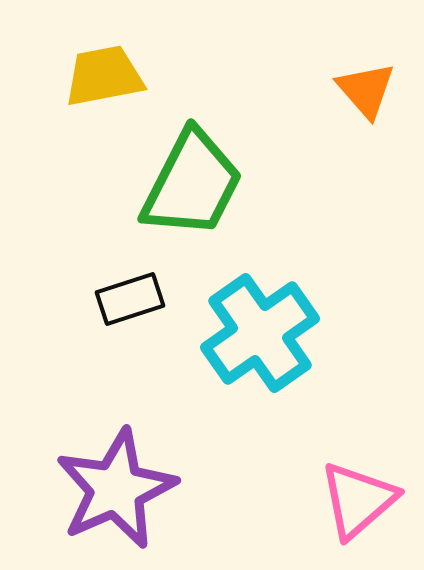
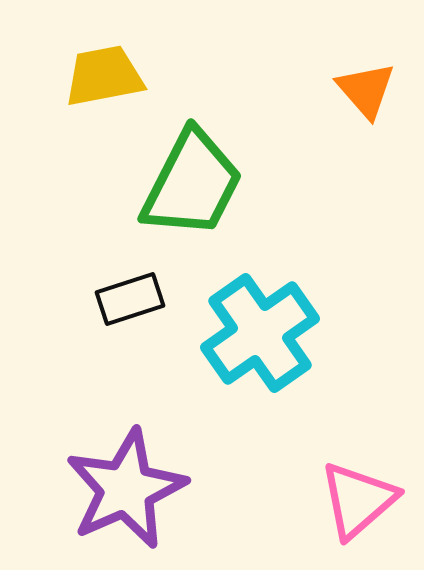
purple star: moved 10 px right
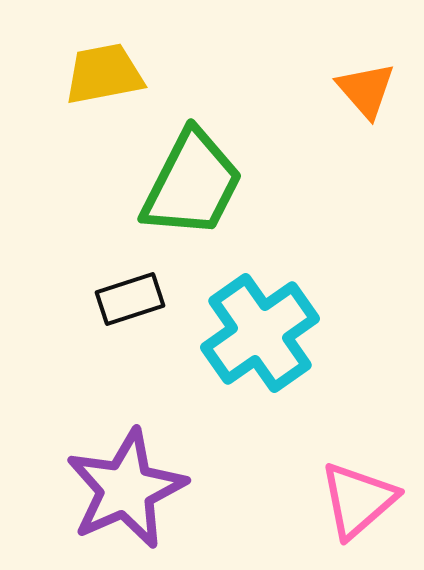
yellow trapezoid: moved 2 px up
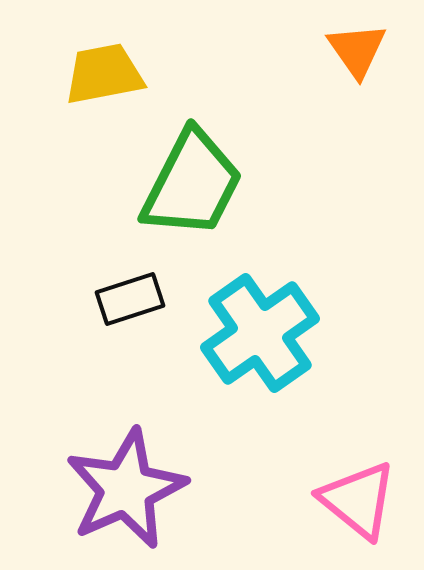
orange triangle: moved 9 px left, 40 px up; rotated 6 degrees clockwise
pink triangle: rotated 40 degrees counterclockwise
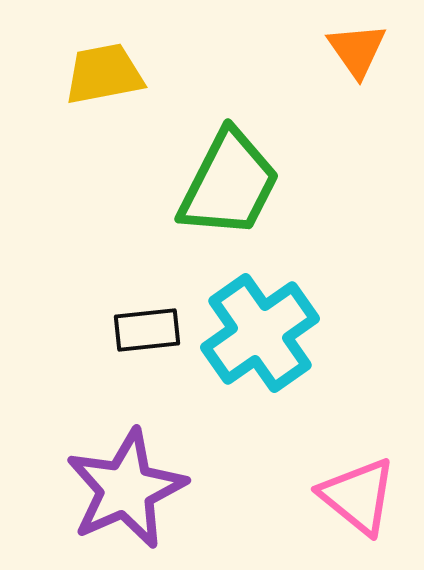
green trapezoid: moved 37 px right
black rectangle: moved 17 px right, 31 px down; rotated 12 degrees clockwise
pink triangle: moved 4 px up
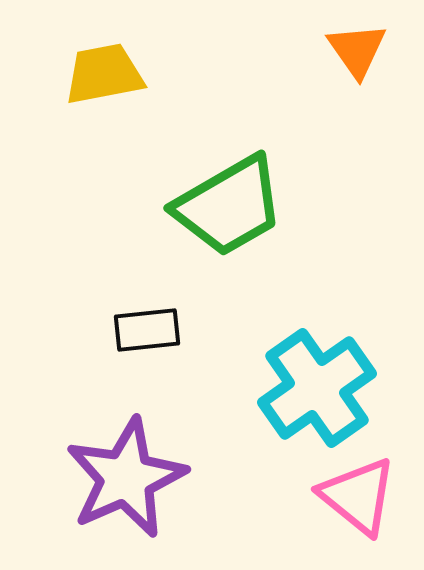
green trapezoid: moved 22 px down; rotated 33 degrees clockwise
cyan cross: moved 57 px right, 55 px down
purple star: moved 11 px up
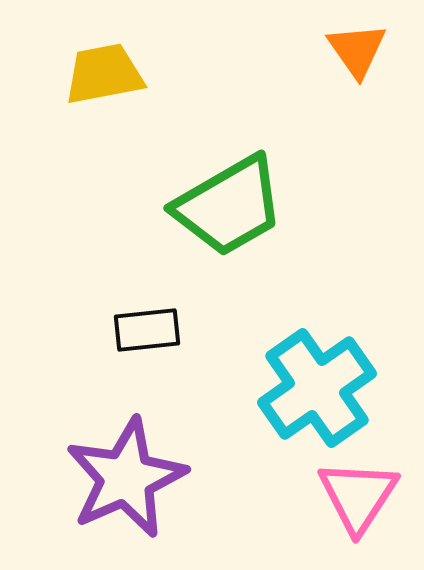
pink triangle: rotated 24 degrees clockwise
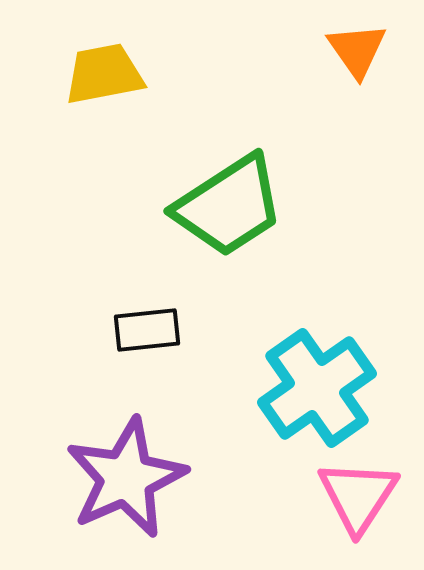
green trapezoid: rotated 3 degrees counterclockwise
